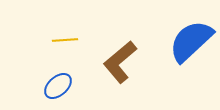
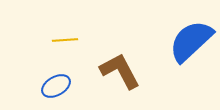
brown L-shape: moved 9 px down; rotated 102 degrees clockwise
blue ellipse: moved 2 px left; rotated 12 degrees clockwise
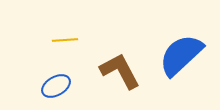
blue semicircle: moved 10 px left, 14 px down
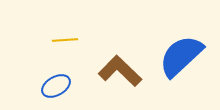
blue semicircle: moved 1 px down
brown L-shape: rotated 18 degrees counterclockwise
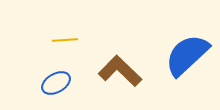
blue semicircle: moved 6 px right, 1 px up
blue ellipse: moved 3 px up
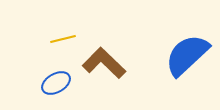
yellow line: moved 2 px left, 1 px up; rotated 10 degrees counterclockwise
brown L-shape: moved 16 px left, 8 px up
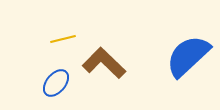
blue semicircle: moved 1 px right, 1 px down
blue ellipse: rotated 20 degrees counterclockwise
